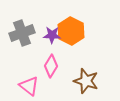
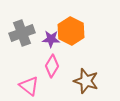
purple star: moved 1 px left, 4 px down
pink diamond: moved 1 px right
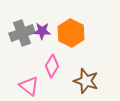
orange hexagon: moved 2 px down
purple star: moved 9 px left, 8 px up
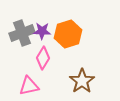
orange hexagon: moved 3 px left, 1 px down; rotated 16 degrees clockwise
pink diamond: moved 9 px left, 8 px up
brown star: moved 4 px left; rotated 20 degrees clockwise
pink triangle: rotated 50 degrees counterclockwise
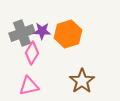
pink diamond: moved 11 px left, 5 px up
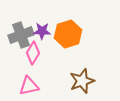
gray cross: moved 1 px left, 2 px down
pink diamond: moved 1 px right
brown star: rotated 15 degrees clockwise
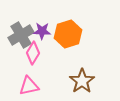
gray cross: rotated 10 degrees counterclockwise
brown star: rotated 15 degrees counterclockwise
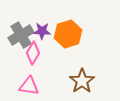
pink triangle: rotated 20 degrees clockwise
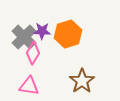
gray cross: moved 3 px right, 2 px down; rotated 15 degrees counterclockwise
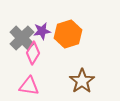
purple star: rotated 12 degrees counterclockwise
gray cross: moved 2 px left, 1 px down
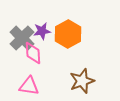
orange hexagon: rotated 12 degrees counterclockwise
pink diamond: rotated 35 degrees counterclockwise
brown star: rotated 15 degrees clockwise
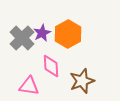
purple star: moved 2 px down; rotated 18 degrees counterclockwise
pink diamond: moved 18 px right, 13 px down
